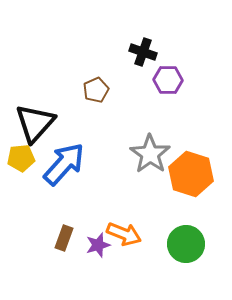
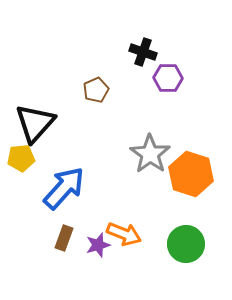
purple hexagon: moved 2 px up
blue arrow: moved 24 px down
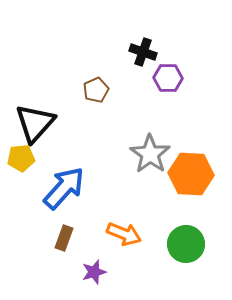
orange hexagon: rotated 15 degrees counterclockwise
purple star: moved 4 px left, 27 px down
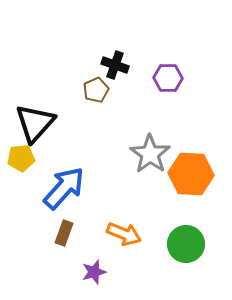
black cross: moved 28 px left, 13 px down
brown rectangle: moved 5 px up
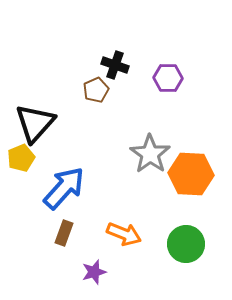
yellow pentagon: rotated 16 degrees counterclockwise
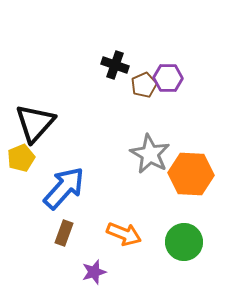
brown pentagon: moved 48 px right, 5 px up
gray star: rotated 6 degrees counterclockwise
green circle: moved 2 px left, 2 px up
